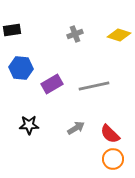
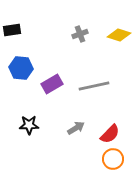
gray cross: moved 5 px right
red semicircle: rotated 90 degrees counterclockwise
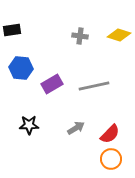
gray cross: moved 2 px down; rotated 28 degrees clockwise
orange circle: moved 2 px left
